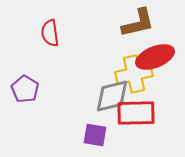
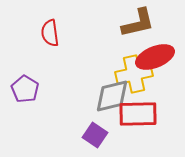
red rectangle: moved 2 px right, 1 px down
purple square: rotated 25 degrees clockwise
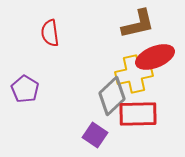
brown L-shape: moved 1 px down
gray diamond: rotated 30 degrees counterclockwise
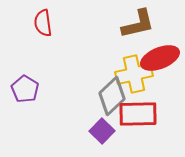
red semicircle: moved 7 px left, 10 px up
red ellipse: moved 5 px right, 1 px down
purple square: moved 7 px right, 4 px up; rotated 10 degrees clockwise
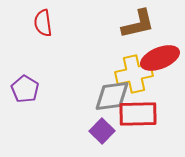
gray diamond: rotated 36 degrees clockwise
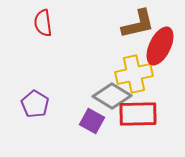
red ellipse: moved 12 px up; rotated 42 degrees counterclockwise
purple pentagon: moved 10 px right, 15 px down
gray diamond: rotated 39 degrees clockwise
purple square: moved 10 px left, 10 px up; rotated 15 degrees counterclockwise
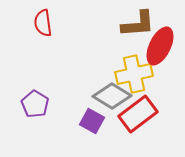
brown L-shape: rotated 9 degrees clockwise
red rectangle: rotated 36 degrees counterclockwise
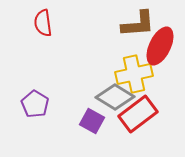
gray diamond: moved 3 px right, 1 px down
